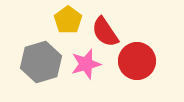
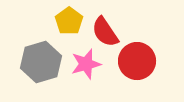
yellow pentagon: moved 1 px right, 1 px down
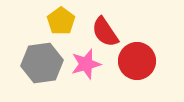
yellow pentagon: moved 8 px left
gray hexagon: moved 1 px right, 1 px down; rotated 9 degrees clockwise
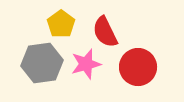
yellow pentagon: moved 3 px down
red semicircle: rotated 8 degrees clockwise
red circle: moved 1 px right, 6 px down
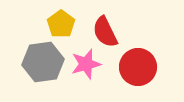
gray hexagon: moved 1 px right, 1 px up
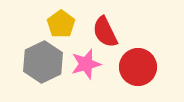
gray hexagon: rotated 18 degrees counterclockwise
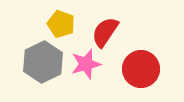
yellow pentagon: rotated 16 degrees counterclockwise
red semicircle: rotated 60 degrees clockwise
red circle: moved 3 px right, 2 px down
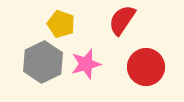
red semicircle: moved 17 px right, 12 px up
red circle: moved 5 px right, 2 px up
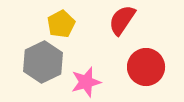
yellow pentagon: rotated 24 degrees clockwise
pink star: moved 18 px down
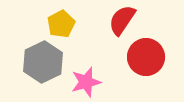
red circle: moved 10 px up
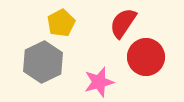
red semicircle: moved 1 px right, 3 px down
yellow pentagon: moved 1 px up
pink star: moved 13 px right
